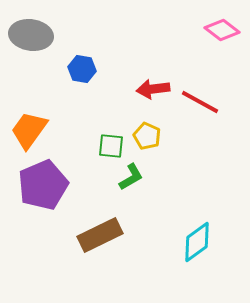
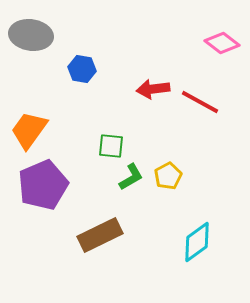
pink diamond: moved 13 px down
yellow pentagon: moved 21 px right, 40 px down; rotated 20 degrees clockwise
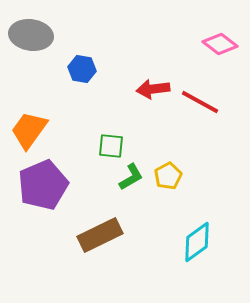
pink diamond: moved 2 px left, 1 px down
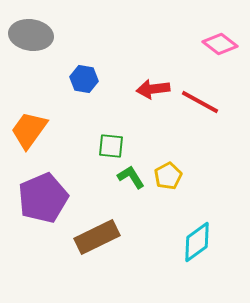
blue hexagon: moved 2 px right, 10 px down
green L-shape: rotated 92 degrees counterclockwise
purple pentagon: moved 13 px down
brown rectangle: moved 3 px left, 2 px down
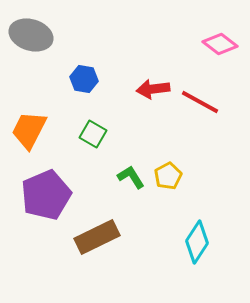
gray ellipse: rotated 9 degrees clockwise
orange trapezoid: rotated 9 degrees counterclockwise
green square: moved 18 px left, 12 px up; rotated 24 degrees clockwise
purple pentagon: moved 3 px right, 3 px up
cyan diamond: rotated 21 degrees counterclockwise
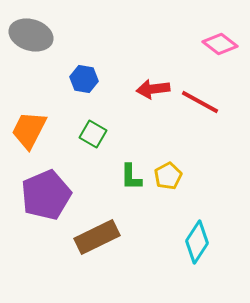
green L-shape: rotated 148 degrees counterclockwise
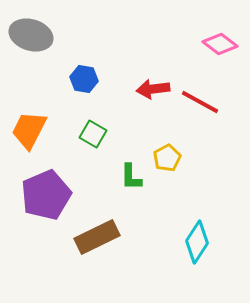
yellow pentagon: moved 1 px left, 18 px up
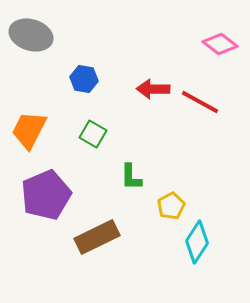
red arrow: rotated 8 degrees clockwise
yellow pentagon: moved 4 px right, 48 px down
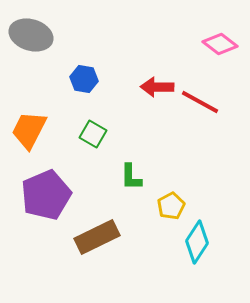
red arrow: moved 4 px right, 2 px up
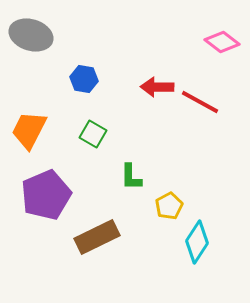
pink diamond: moved 2 px right, 2 px up
yellow pentagon: moved 2 px left
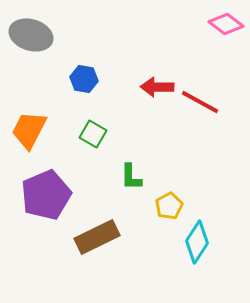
pink diamond: moved 4 px right, 18 px up
